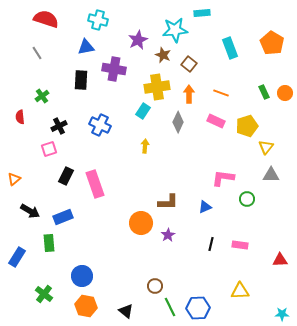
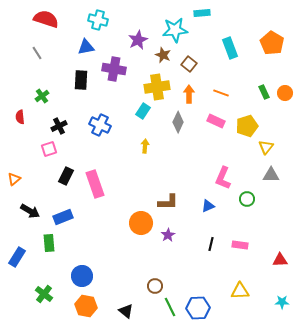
pink L-shape at (223, 178): rotated 75 degrees counterclockwise
blue triangle at (205, 207): moved 3 px right, 1 px up
cyan star at (282, 314): moved 12 px up
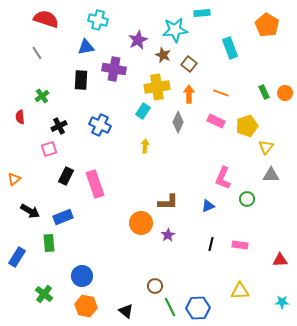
orange pentagon at (272, 43): moved 5 px left, 18 px up
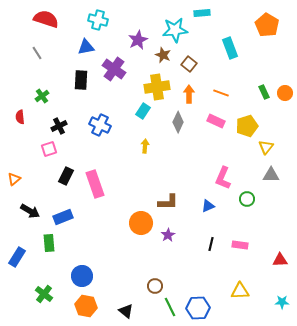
purple cross at (114, 69): rotated 25 degrees clockwise
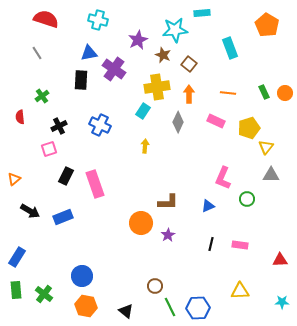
blue triangle at (86, 47): moved 3 px right, 6 px down
orange line at (221, 93): moved 7 px right; rotated 14 degrees counterclockwise
yellow pentagon at (247, 126): moved 2 px right, 2 px down
green rectangle at (49, 243): moved 33 px left, 47 px down
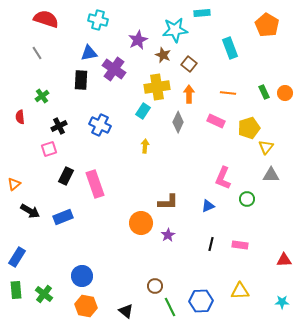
orange triangle at (14, 179): moved 5 px down
red triangle at (280, 260): moved 4 px right
blue hexagon at (198, 308): moved 3 px right, 7 px up
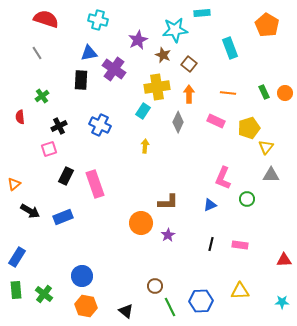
blue triangle at (208, 206): moved 2 px right, 1 px up
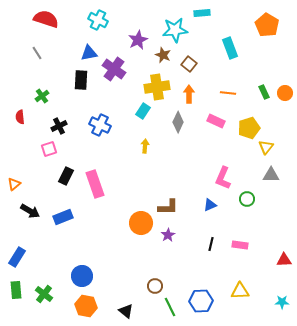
cyan cross at (98, 20): rotated 12 degrees clockwise
brown L-shape at (168, 202): moved 5 px down
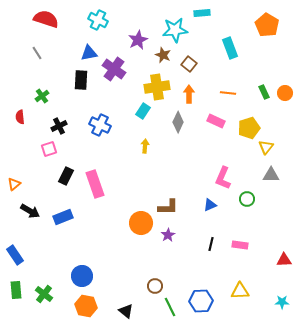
blue rectangle at (17, 257): moved 2 px left, 2 px up; rotated 66 degrees counterclockwise
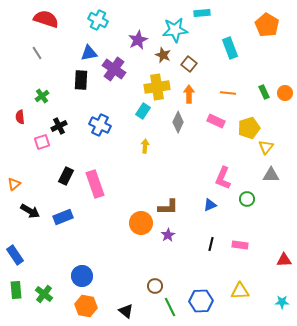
pink square at (49, 149): moved 7 px left, 7 px up
